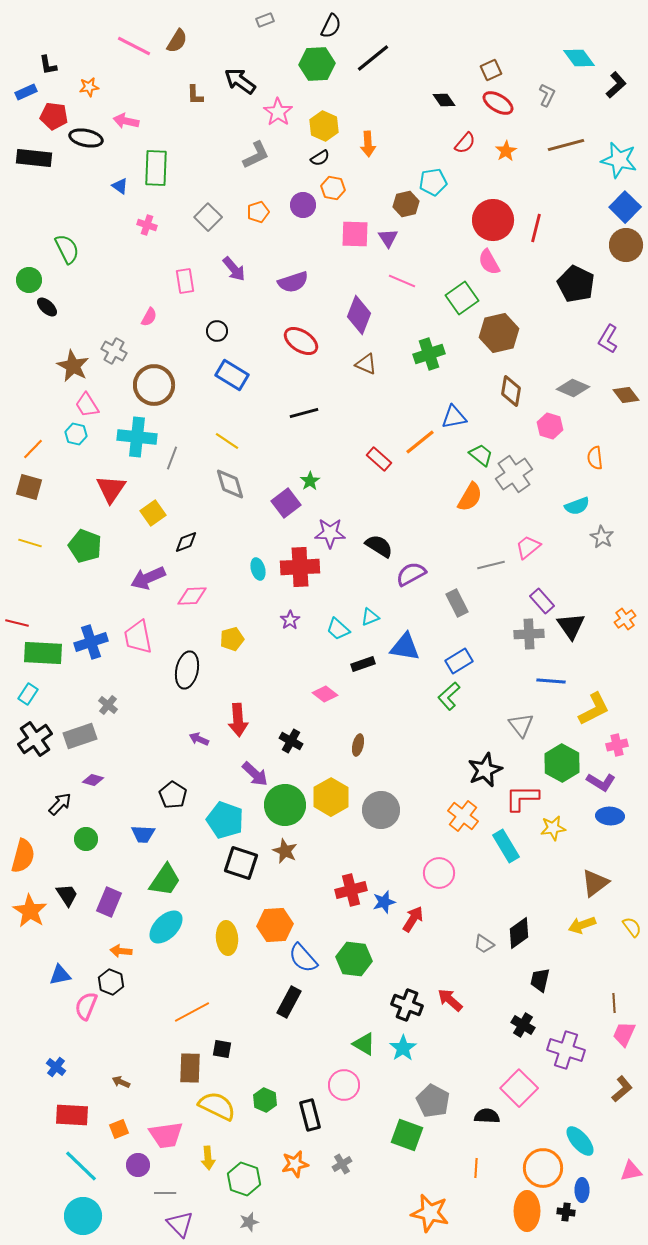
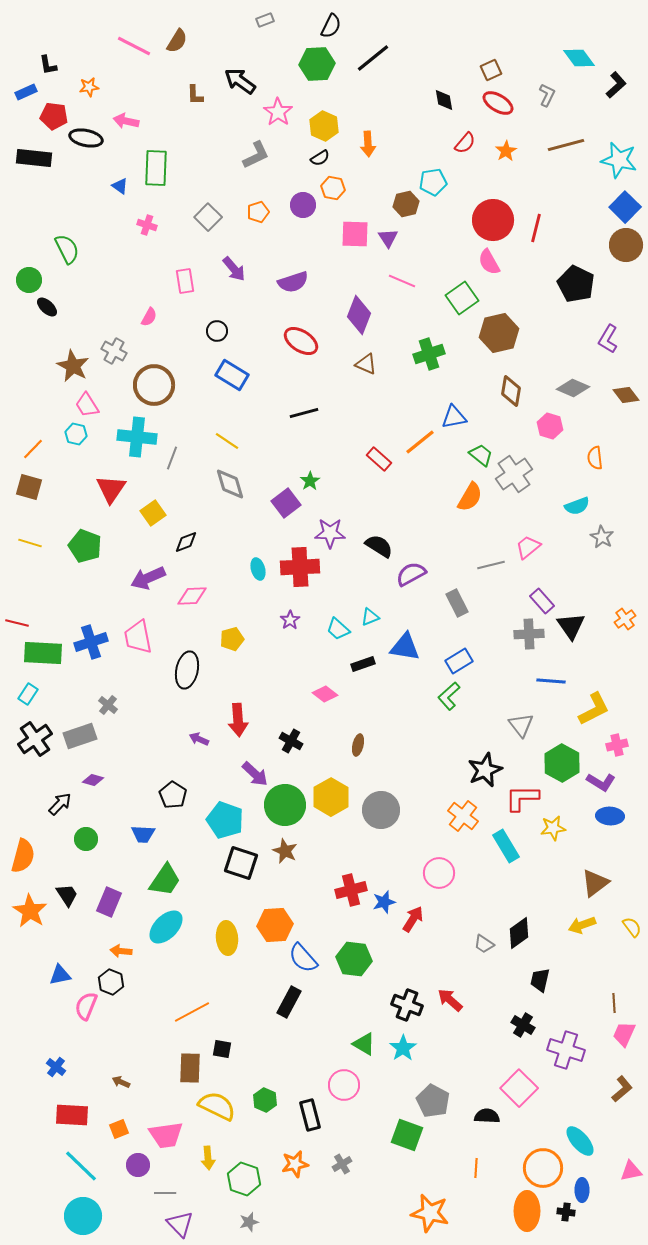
black diamond at (444, 100): rotated 25 degrees clockwise
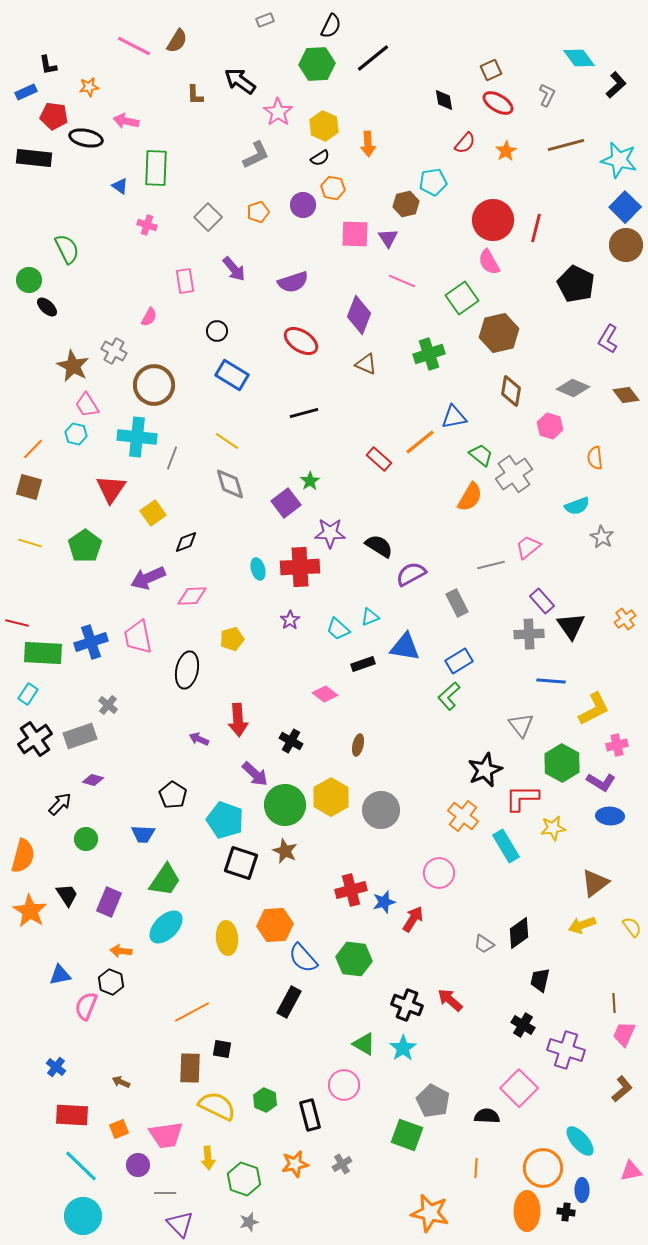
green pentagon at (85, 546): rotated 16 degrees clockwise
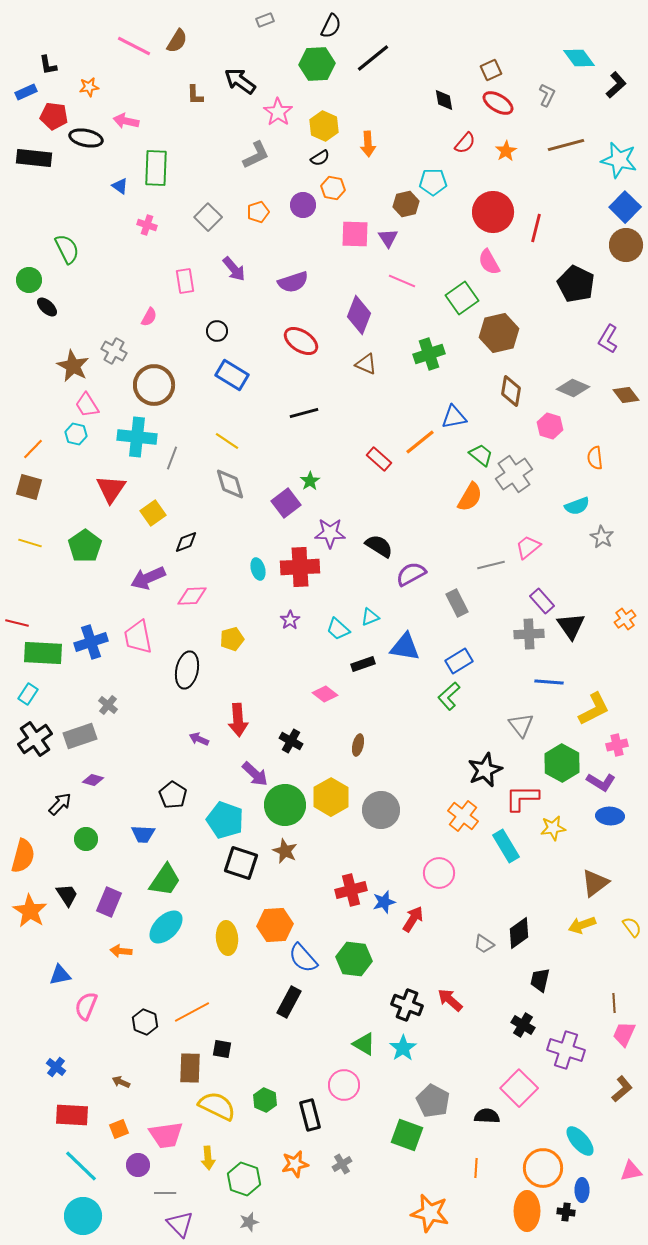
cyan pentagon at (433, 182): rotated 8 degrees clockwise
red circle at (493, 220): moved 8 px up
blue line at (551, 681): moved 2 px left, 1 px down
black hexagon at (111, 982): moved 34 px right, 40 px down
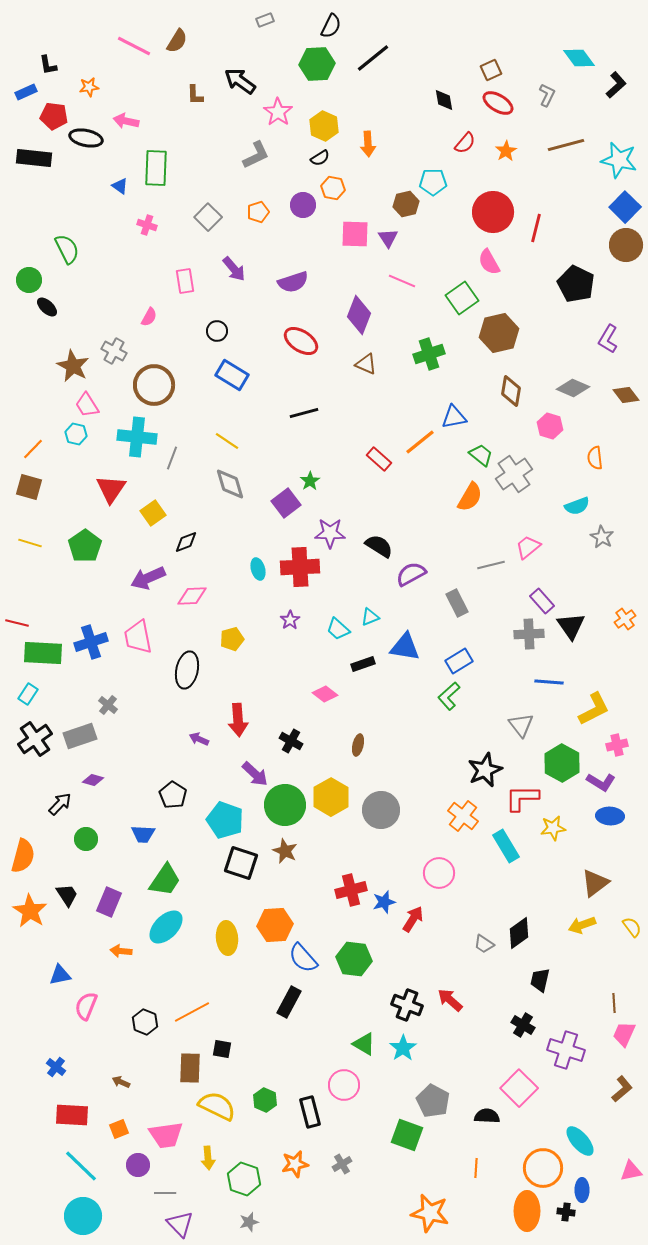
black rectangle at (310, 1115): moved 3 px up
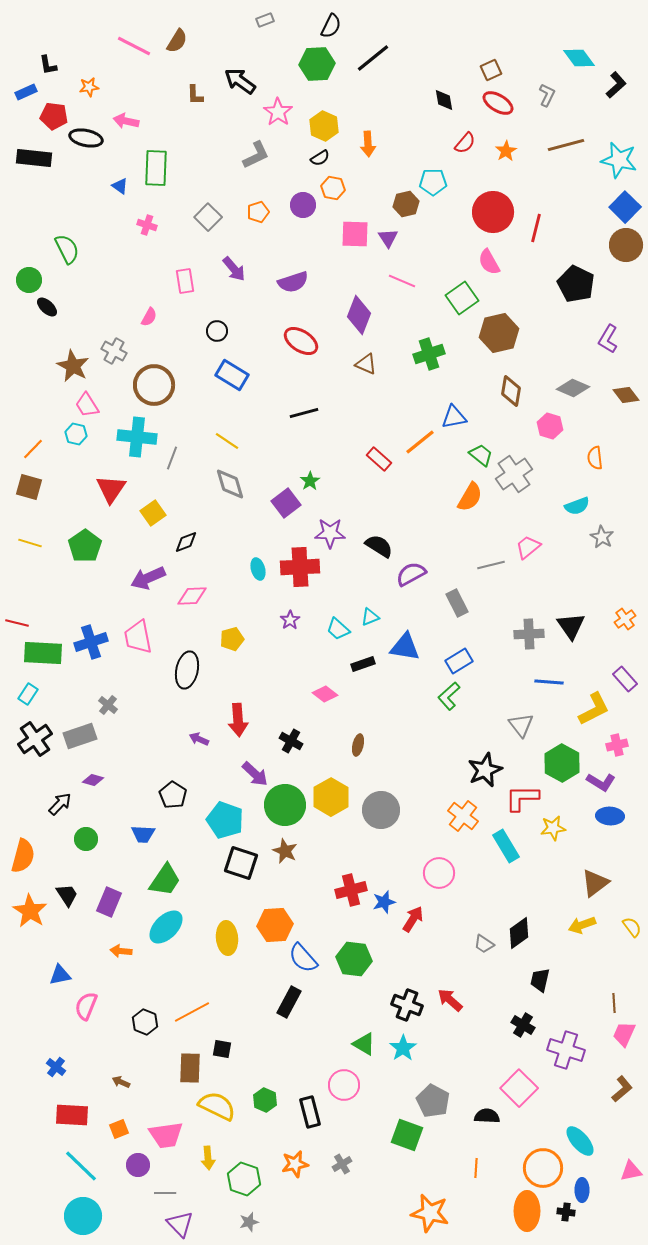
purple rectangle at (542, 601): moved 83 px right, 78 px down
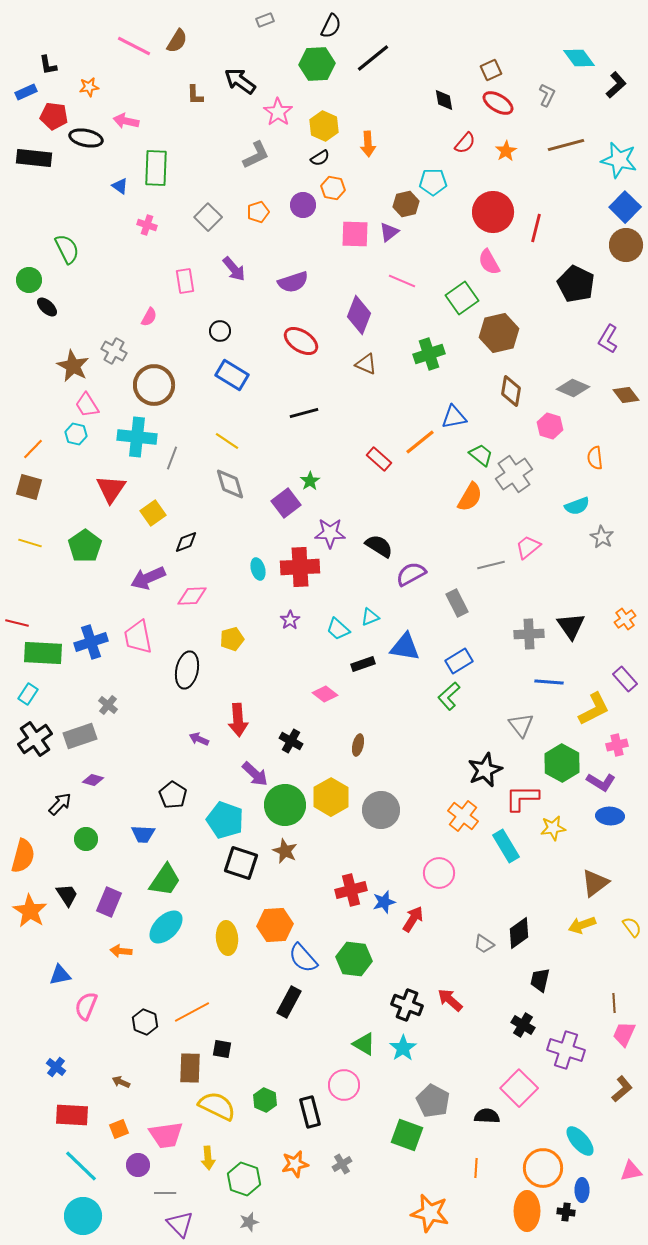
purple triangle at (388, 238): moved 1 px right, 6 px up; rotated 25 degrees clockwise
black circle at (217, 331): moved 3 px right
